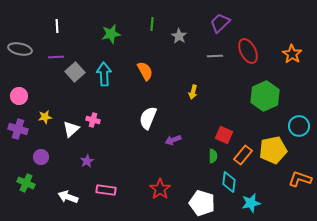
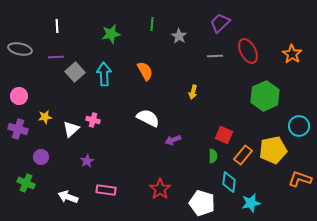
white semicircle: rotated 95 degrees clockwise
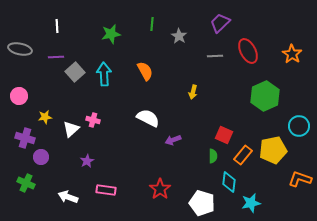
purple cross: moved 7 px right, 9 px down
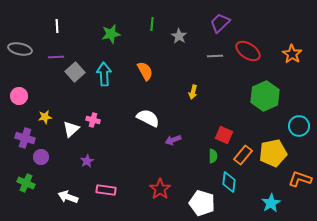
red ellipse: rotated 30 degrees counterclockwise
yellow pentagon: moved 3 px down
cyan star: moved 20 px right; rotated 18 degrees counterclockwise
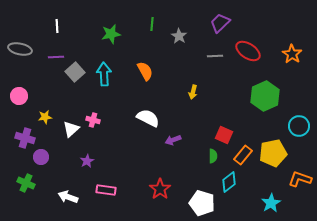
cyan diamond: rotated 45 degrees clockwise
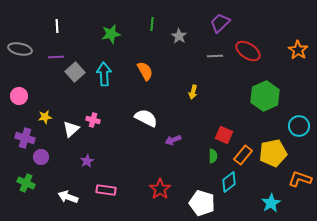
orange star: moved 6 px right, 4 px up
white semicircle: moved 2 px left
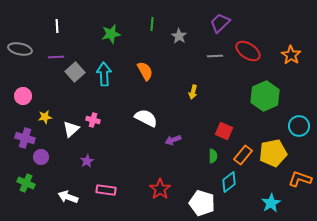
orange star: moved 7 px left, 5 px down
pink circle: moved 4 px right
red square: moved 4 px up
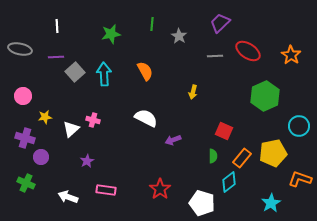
orange rectangle: moved 1 px left, 3 px down
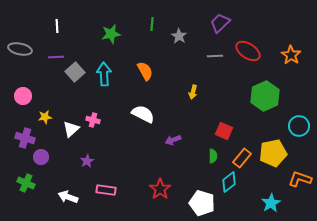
white semicircle: moved 3 px left, 4 px up
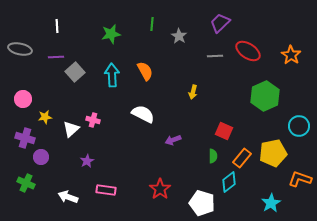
cyan arrow: moved 8 px right, 1 px down
pink circle: moved 3 px down
